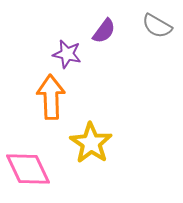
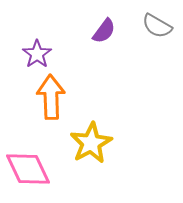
purple star: moved 30 px left; rotated 24 degrees clockwise
yellow star: rotated 9 degrees clockwise
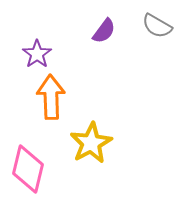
pink diamond: rotated 39 degrees clockwise
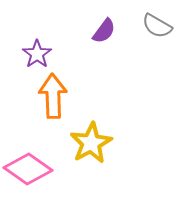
orange arrow: moved 2 px right, 1 px up
pink diamond: rotated 69 degrees counterclockwise
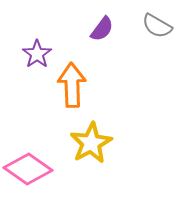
purple semicircle: moved 2 px left, 2 px up
orange arrow: moved 19 px right, 11 px up
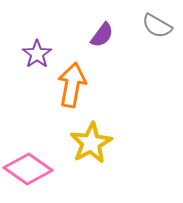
purple semicircle: moved 6 px down
orange arrow: rotated 12 degrees clockwise
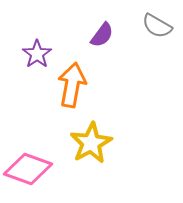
pink diamond: rotated 15 degrees counterclockwise
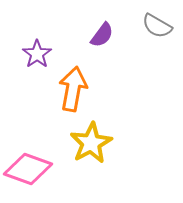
orange arrow: moved 1 px right, 4 px down
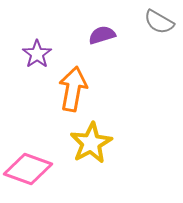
gray semicircle: moved 2 px right, 4 px up
purple semicircle: rotated 144 degrees counterclockwise
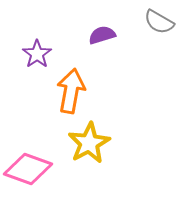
orange arrow: moved 2 px left, 2 px down
yellow star: moved 2 px left
